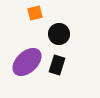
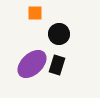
orange square: rotated 14 degrees clockwise
purple ellipse: moved 5 px right, 2 px down
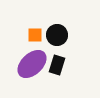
orange square: moved 22 px down
black circle: moved 2 px left, 1 px down
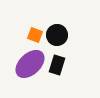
orange square: rotated 21 degrees clockwise
purple ellipse: moved 2 px left
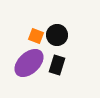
orange square: moved 1 px right, 1 px down
purple ellipse: moved 1 px left, 1 px up
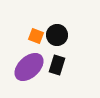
purple ellipse: moved 4 px down
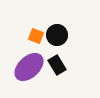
black rectangle: rotated 48 degrees counterclockwise
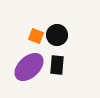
black rectangle: rotated 36 degrees clockwise
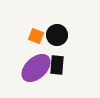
purple ellipse: moved 7 px right, 1 px down
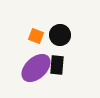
black circle: moved 3 px right
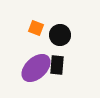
orange square: moved 8 px up
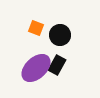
black rectangle: rotated 24 degrees clockwise
